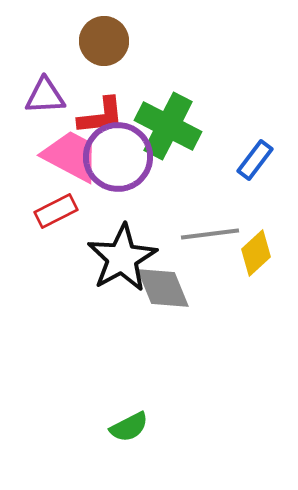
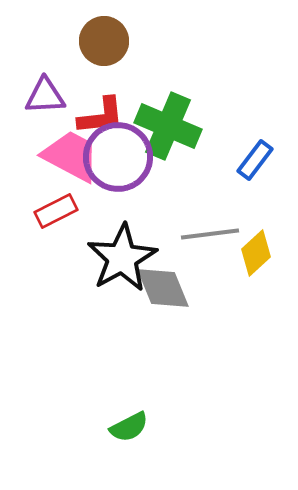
green cross: rotated 4 degrees counterclockwise
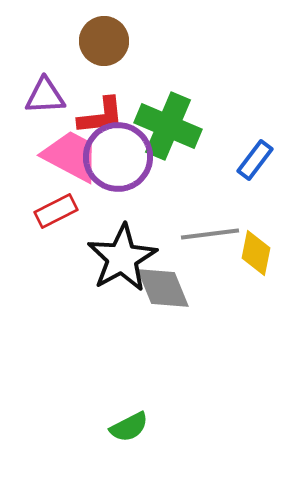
yellow diamond: rotated 36 degrees counterclockwise
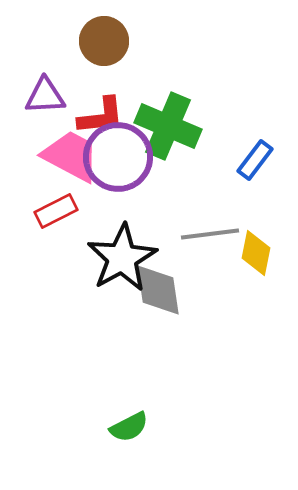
gray diamond: moved 5 px left, 2 px down; rotated 14 degrees clockwise
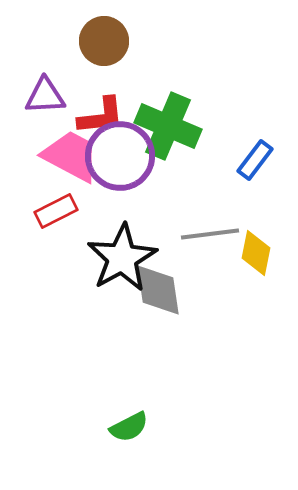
purple circle: moved 2 px right, 1 px up
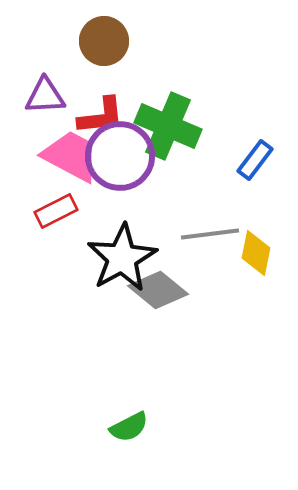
gray diamond: rotated 42 degrees counterclockwise
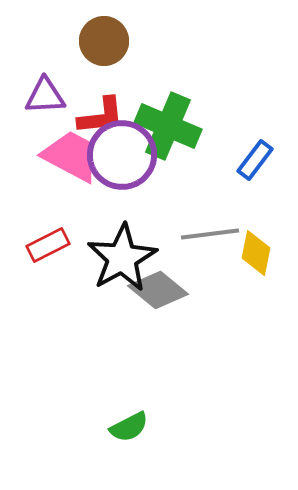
purple circle: moved 2 px right, 1 px up
red rectangle: moved 8 px left, 34 px down
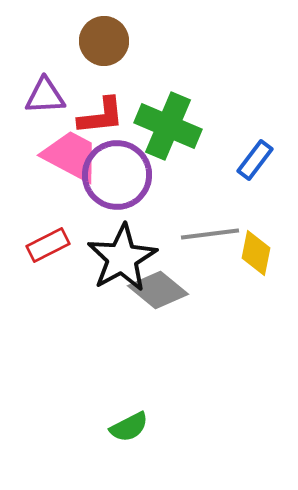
purple circle: moved 5 px left, 20 px down
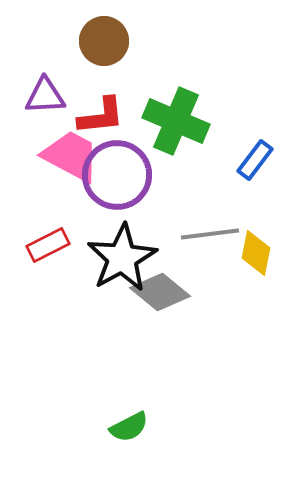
green cross: moved 8 px right, 5 px up
gray diamond: moved 2 px right, 2 px down
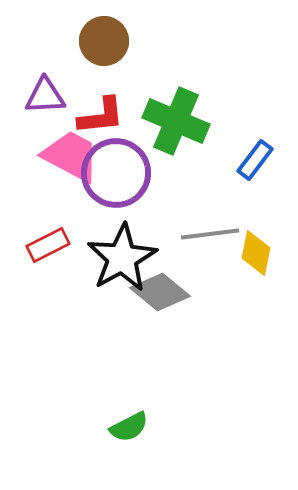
purple circle: moved 1 px left, 2 px up
